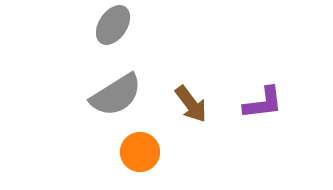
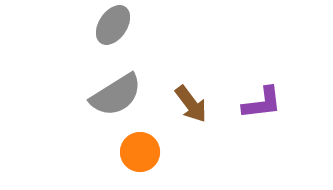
purple L-shape: moved 1 px left
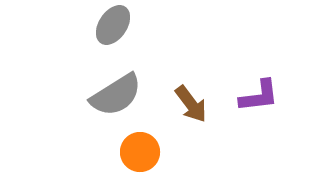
purple L-shape: moved 3 px left, 7 px up
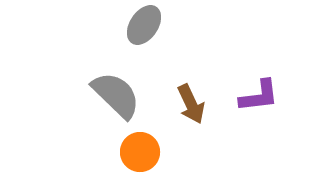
gray ellipse: moved 31 px right
gray semicircle: rotated 104 degrees counterclockwise
brown arrow: rotated 12 degrees clockwise
